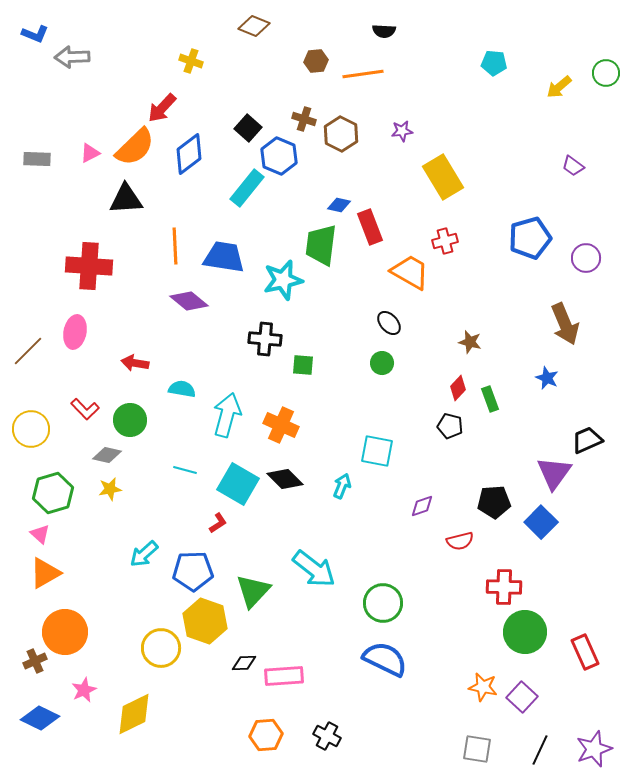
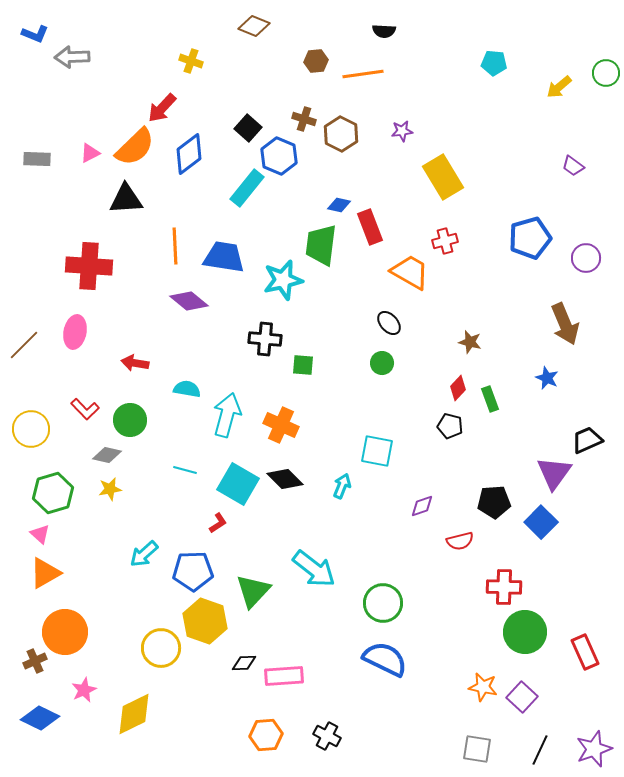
brown line at (28, 351): moved 4 px left, 6 px up
cyan semicircle at (182, 389): moved 5 px right
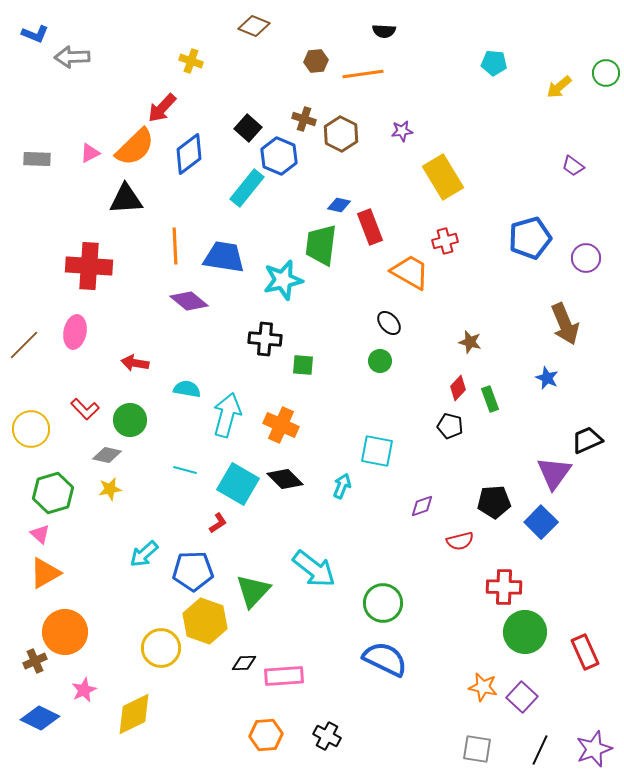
green circle at (382, 363): moved 2 px left, 2 px up
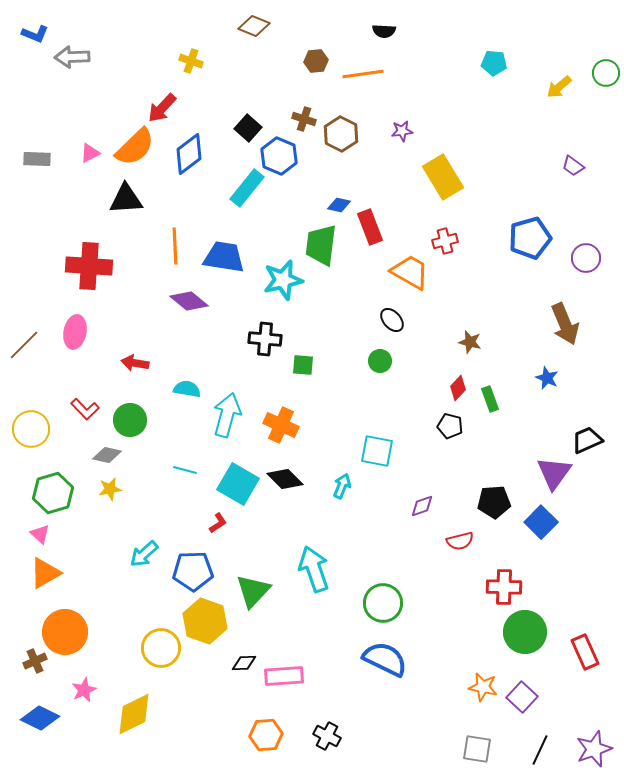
black ellipse at (389, 323): moved 3 px right, 3 px up
cyan arrow at (314, 569): rotated 147 degrees counterclockwise
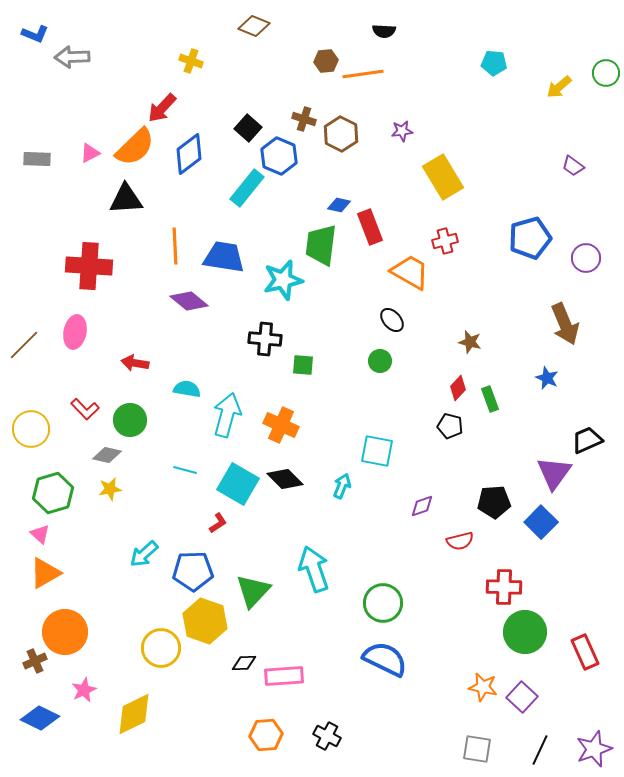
brown hexagon at (316, 61): moved 10 px right
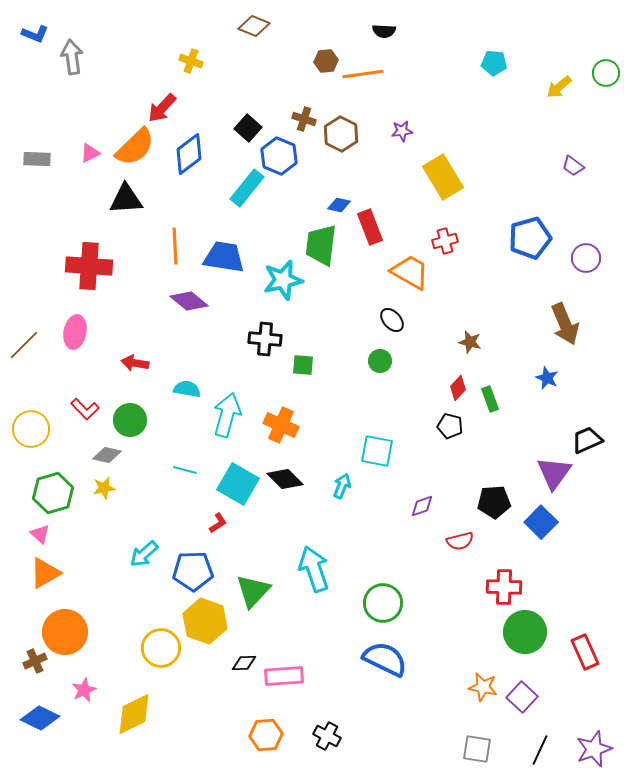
gray arrow at (72, 57): rotated 84 degrees clockwise
yellow star at (110, 489): moved 6 px left, 1 px up
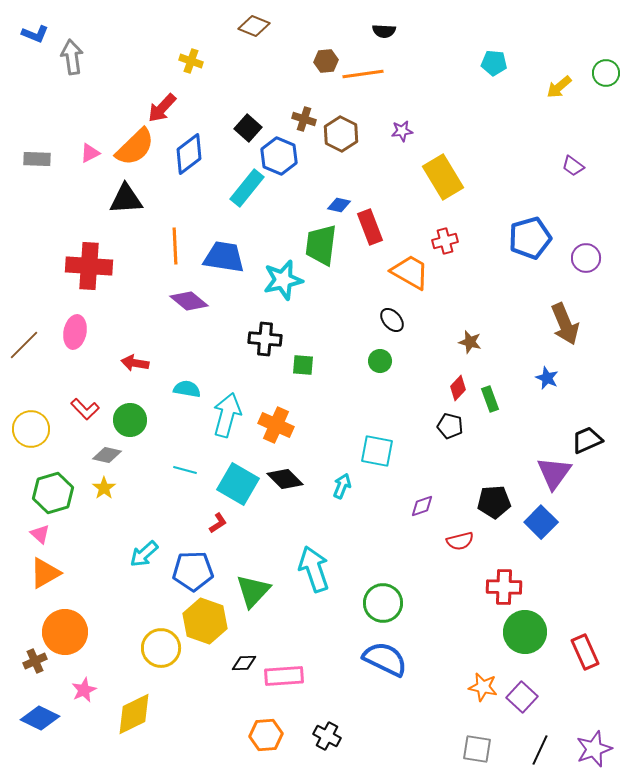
orange cross at (281, 425): moved 5 px left
yellow star at (104, 488): rotated 25 degrees counterclockwise
